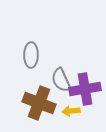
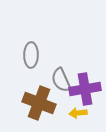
yellow arrow: moved 7 px right, 2 px down
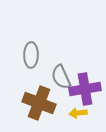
gray semicircle: moved 3 px up
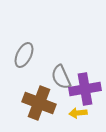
gray ellipse: moved 7 px left; rotated 25 degrees clockwise
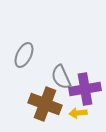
brown cross: moved 6 px right, 1 px down
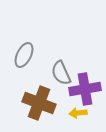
gray semicircle: moved 4 px up
brown cross: moved 6 px left, 1 px up
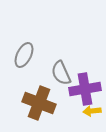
yellow arrow: moved 14 px right, 2 px up
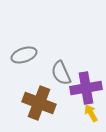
gray ellipse: rotated 45 degrees clockwise
purple cross: moved 1 px right, 1 px up
yellow arrow: moved 1 px left, 2 px down; rotated 66 degrees clockwise
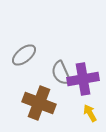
gray ellipse: rotated 20 degrees counterclockwise
purple cross: moved 3 px left, 9 px up
yellow arrow: moved 1 px left
